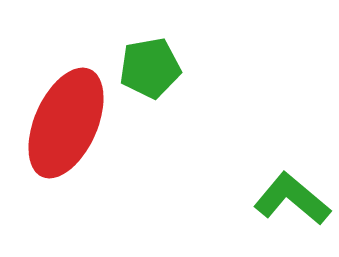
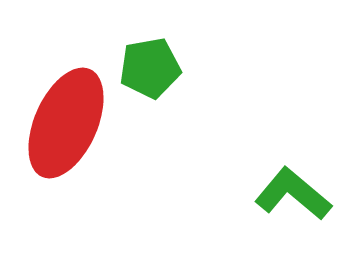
green L-shape: moved 1 px right, 5 px up
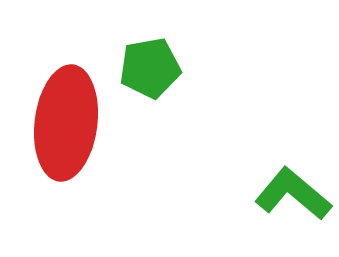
red ellipse: rotated 17 degrees counterclockwise
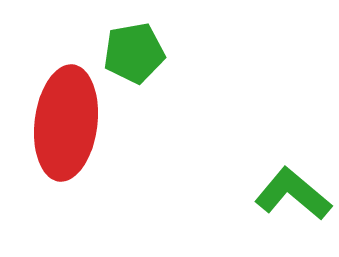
green pentagon: moved 16 px left, 15 px up
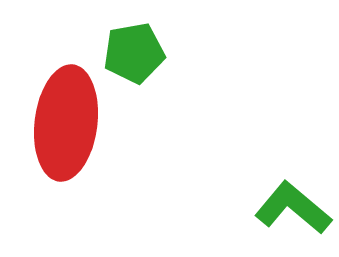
green L-shape: moved 14 px down
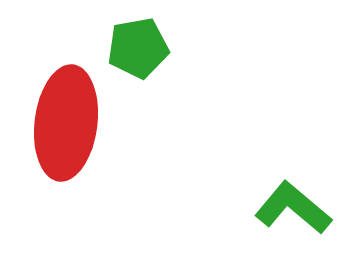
green pentagon: moved 4 px right, 5 px up
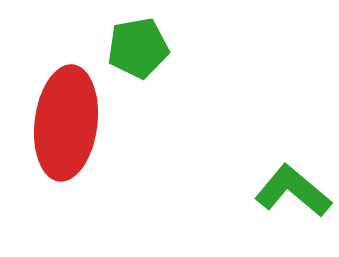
green L-shape: moved 17 px up
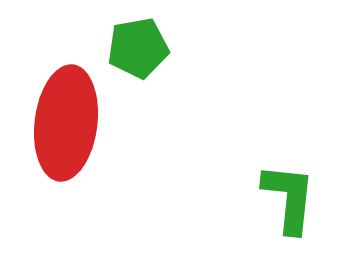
green L-shape: moved 4 px left, 7 px down; rotated 56 degrees clockwise
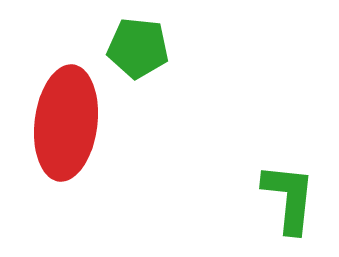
green pentagon: rotated 16 degrees clockwise
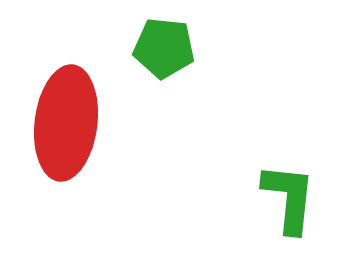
green pentagon: moved 26 px right
